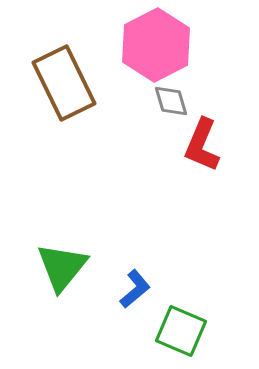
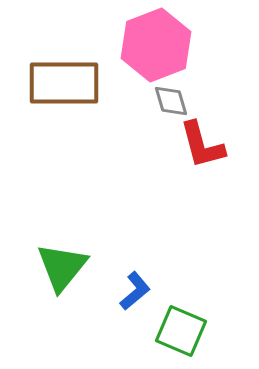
pink hexagon: rotated 6 degrees clockwise
brown rectangle: rotated 64 degrees counterclockwise
red L-shape: rotated 38 degrees counterclockwise
blue L-shape: moved 2 px down
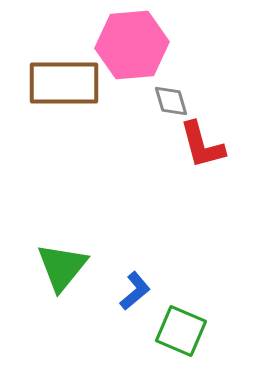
pink hexagon: moved 24 px left; rotated 16 degrees clockwise
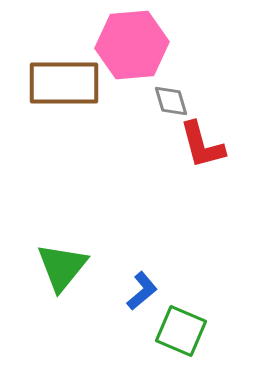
blue L-shape: moved 7 px right
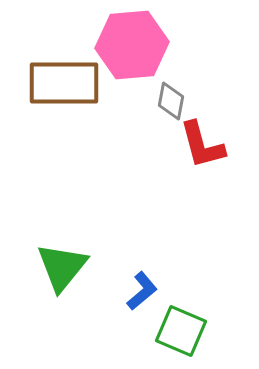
gray diamond: rotated 27 degrees clockwise
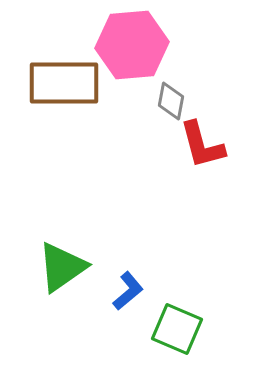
green triangle: rotated 16 degrees clockwise
blue L-shape: moved 14 px left
green square: moved 4 px left, 2 px up
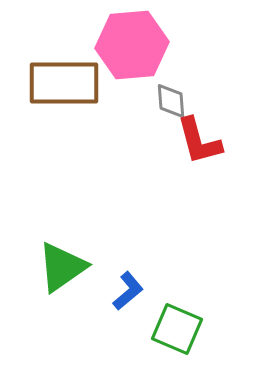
gray diamond: rotated 15 degrees counterclockwise
red L-shape: moved 3 px left, 4 px up
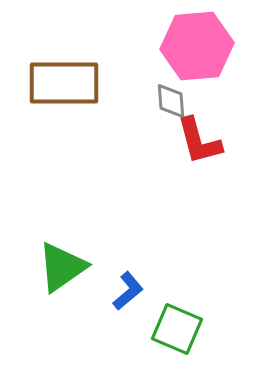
pink hexagon: moved 65 px right, 1 px down
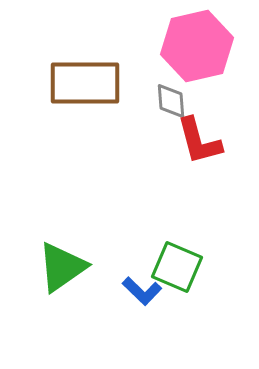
pink hexagon: rotated 8 degrees counterclockwise
brown rectangle: moved 21 px right
blue L-shape: moved 14 px right; rotated 84 degrees clockwise
green square: moved 62 px up
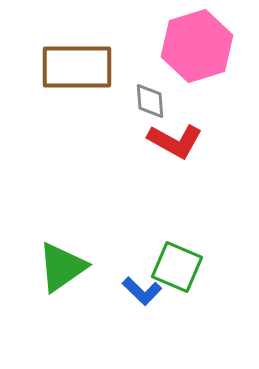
pink hexagon: rotated 4 degrees counterclockwise
brown rectangle: moved 8 px left, 16 px up
gray diamond: moved 21 px left
red L-shape: moved 24 px left; rotated 46 degrees counterclockwise
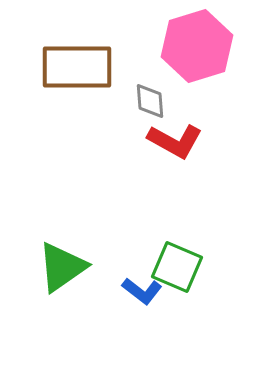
blue L-shape: rotated 6 degrees counterclockwise
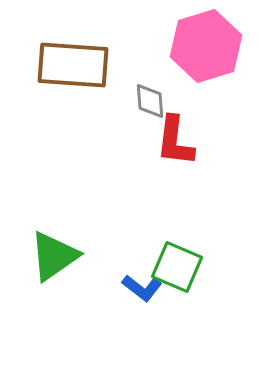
pink hexagon: moved 9 px right
brown rectangle: moved 4 px left, 2 px up; rotated 4 degrees clockwise
red L-shape: rotated 68 degrees clockwise
green triangle: moved 8 px left, 11 px up
blue L-shape: moved 3 px up
